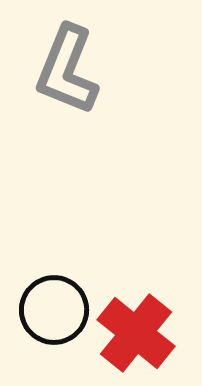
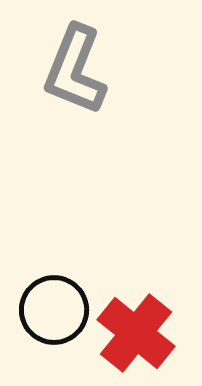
gray L-shape: moved 8 px right
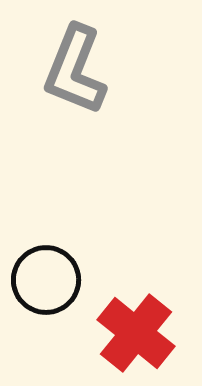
black circle: moved 8 px left, 30 px up
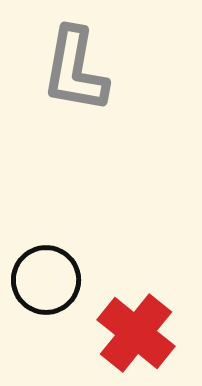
gray L-shape: rotated 12 degrees counterclockwise
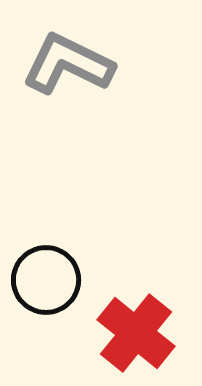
gray L-shape: moved 7 px left, 6 px up; rotated 106 degrees clockwise
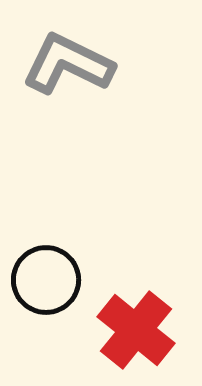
red cross: moved 3 px up
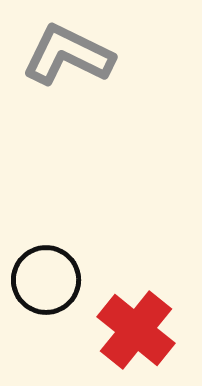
gray L-shape: moved 9 px up
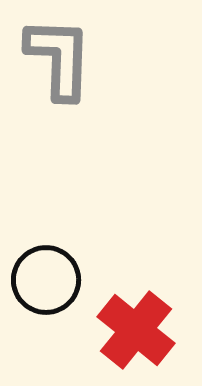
gray L-shape: moved 9 px left, 3 px down; rotated 66 degrees clockwise
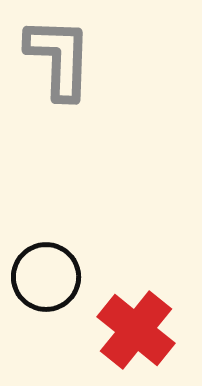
black circle: moved 3 px up
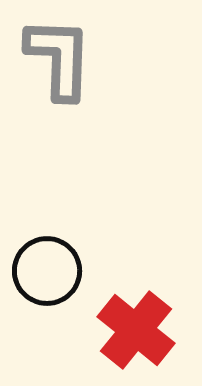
black circle: moved 1 px right, 6 px up
